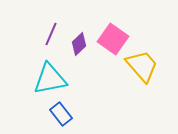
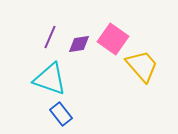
purple line: moved 1 px left, 3 px down
purple diamond: rotated 35 degrees clockwise
cyan triangle: rotated 30 degrees clockwise
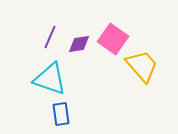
blue rectangle: rotated 30 degrees clockwise
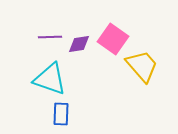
purple line: rotated 65 degrees clockwise
blue rectangle: rotated 10 degrees clockwise
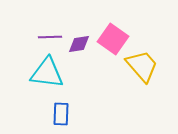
cyan triangle: moved 3 px left, 6 px up; rotated 12 degrees counterclockwise
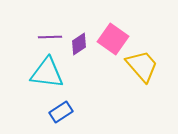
purple diamond: rotated 25 degrees counterclockwise
blue rectangle: moved 2 px up; rotated 55 degrees clockwise
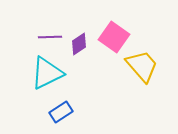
pink square: moved 1 px right, 2 px up
cyan triangle: rotated 33 degrees counterclockwise
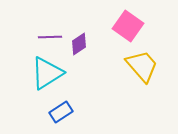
pink square: moved 14 px right, 11 px up
cyan triangle: rotated 6 degrees counterclockwise
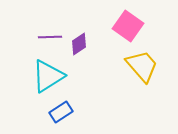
cyan triangle: moved 1 px right, 3 px down
